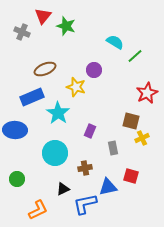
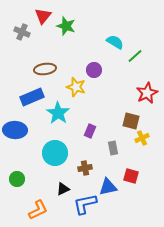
brown ellipse: rotated 15 degrees clockwise
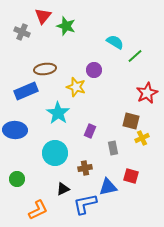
blue rectangle: moved 6 px left, 6 px up
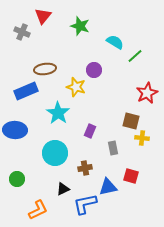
green star: moved 14 px right
yellow cross: rotated 32 degrees clockwise
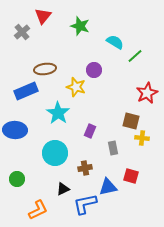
gray cross: rotated 28 degrees clockwise
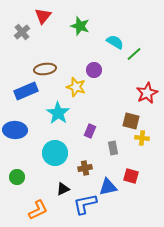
green line: moved 1 px left, 2 px up
green circle: moved 2 px up
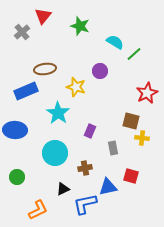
purple circle: moved 6 px right, 1 px down
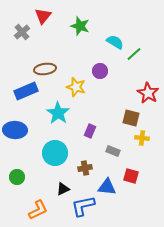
red star: moved 1 px right; rotated 15 degrees counterclockwise
brown square: moved 3 px up
gray rectangle: moved 3 px down; rotated 56 degrees counterclockwise
blue triangle: moved 1 px left; rotated 18 degrees clockwise
blue L-shape: moved 2 px left, 2 px down
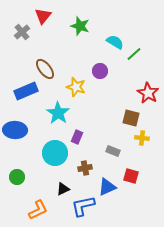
brown ellipse: rotated 60 degrees clockwise
purple rectangle: moved 13 px left, 6 px down
blue triangle: rotated 30 degrees counterclockwise
